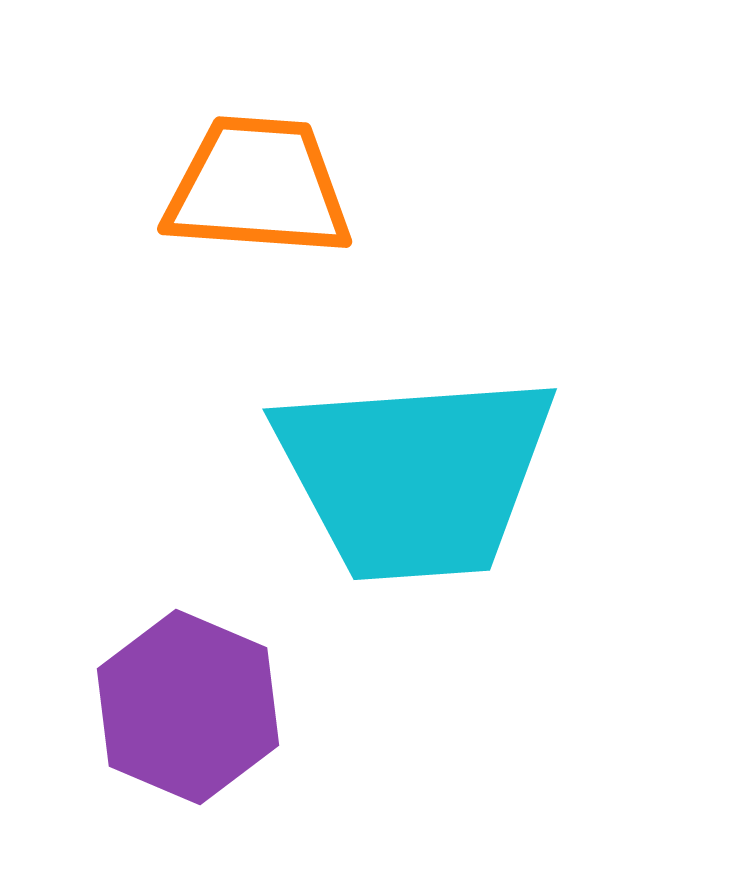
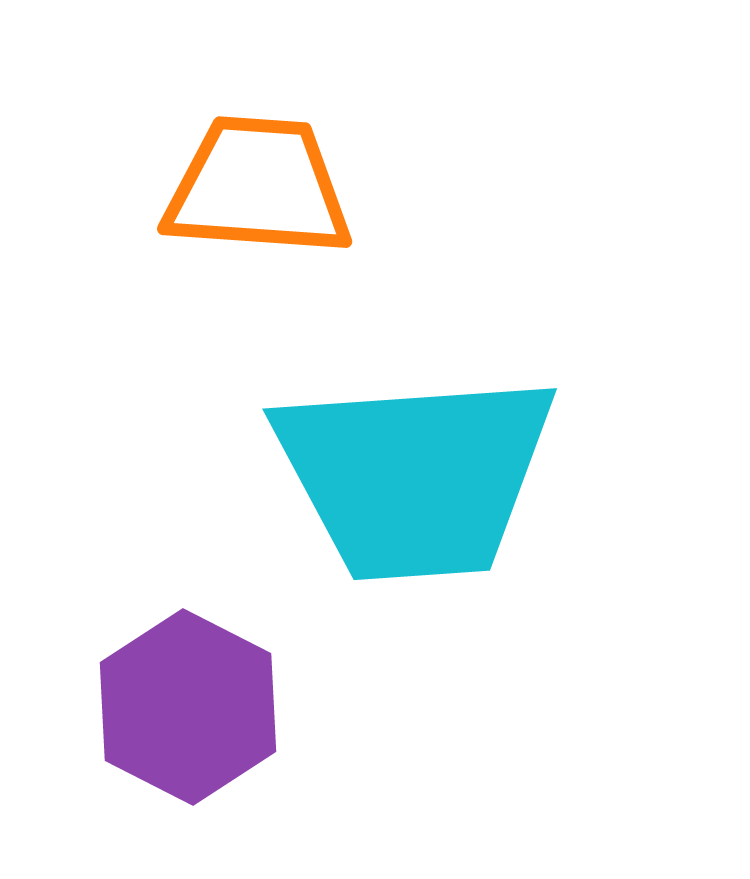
purple hexagon: rotated 4 degrees clockwise
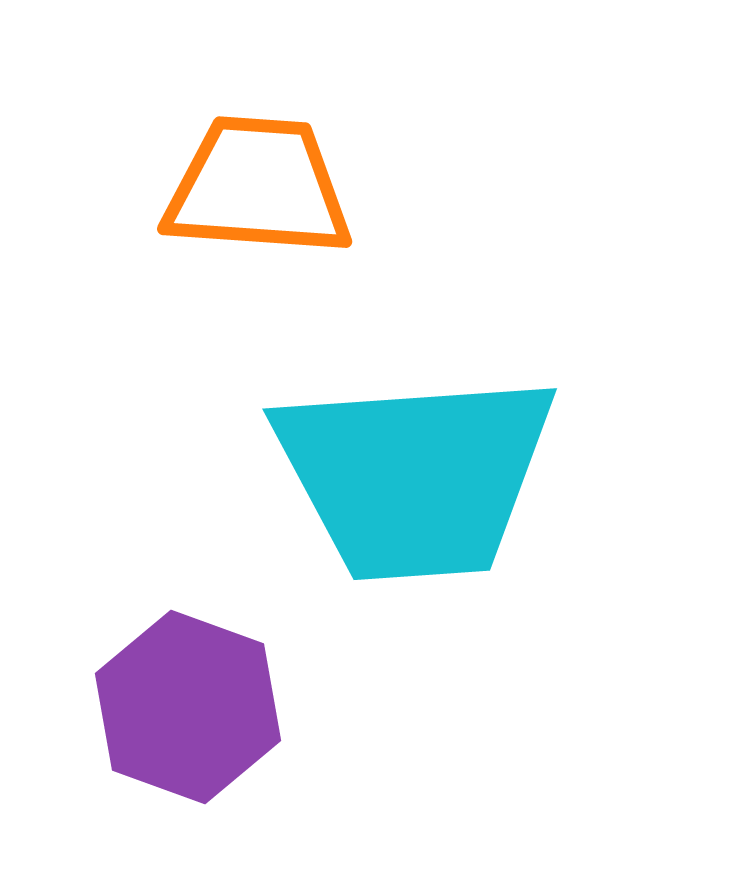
purple hexagon: rotated 7 degrees counterclockwise
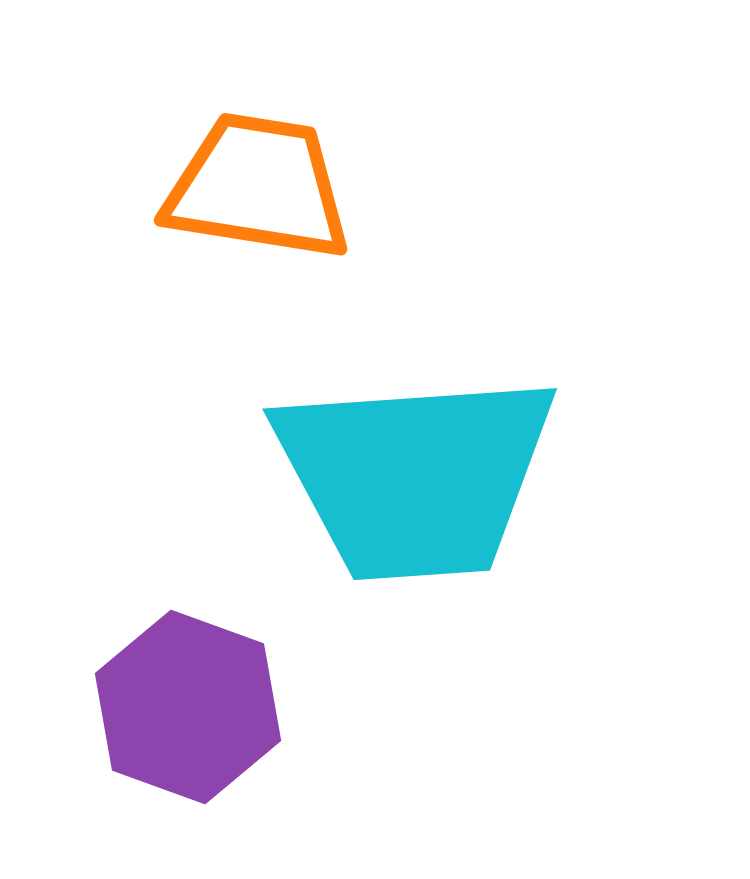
orange trapezoid: rotated 5 degrees clockwise
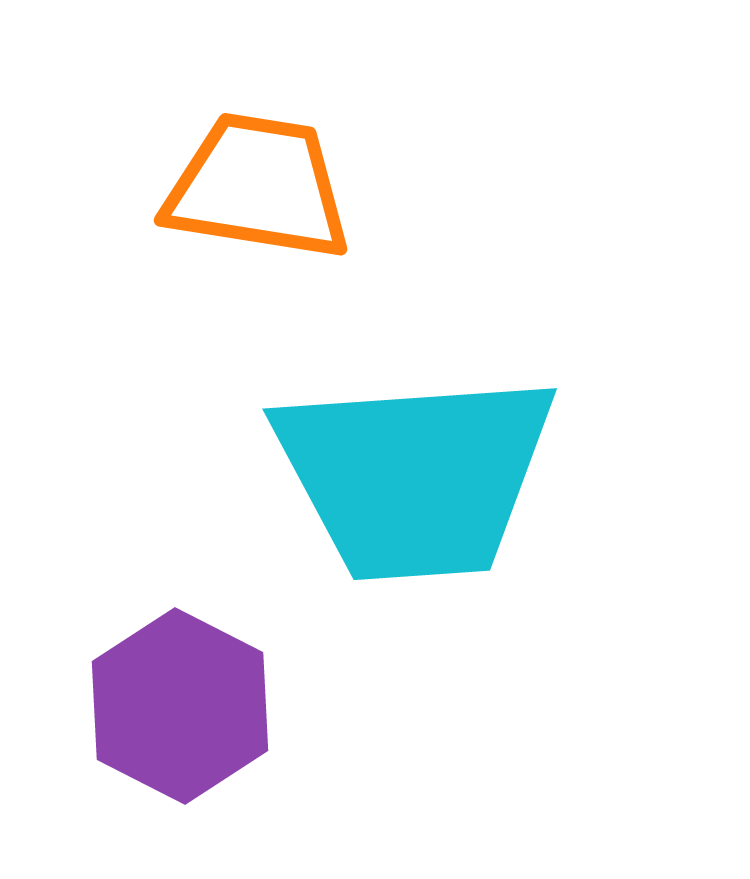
purple hexagon: moved 8 px left, 1 px up; rotated 7 degrees clockwise
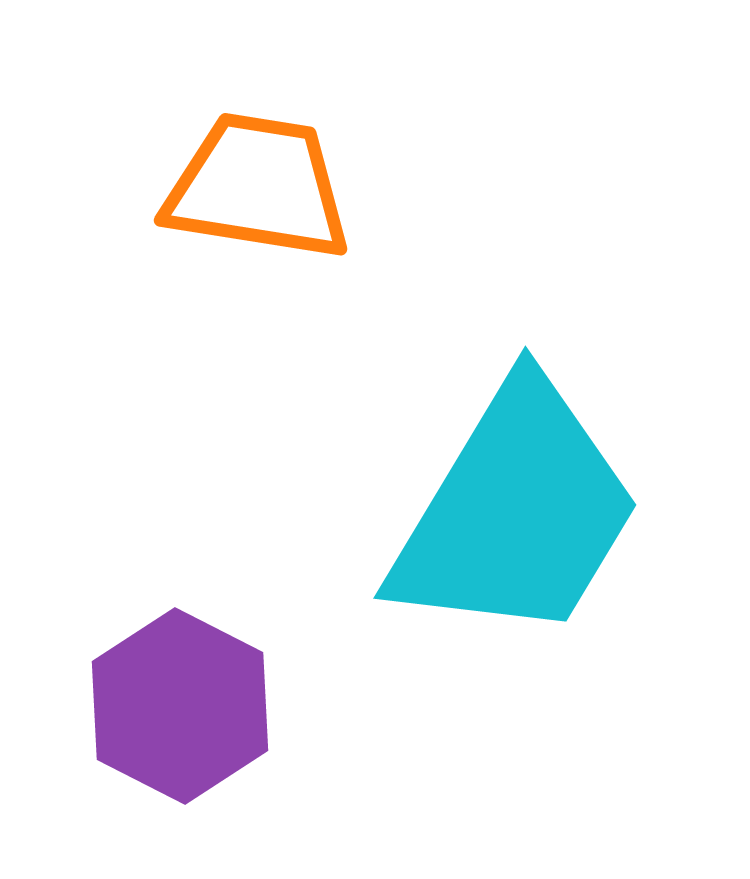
cyan trapezoid: moved 101 px right, 36 px down; rotated 55 degrees counterclockwise
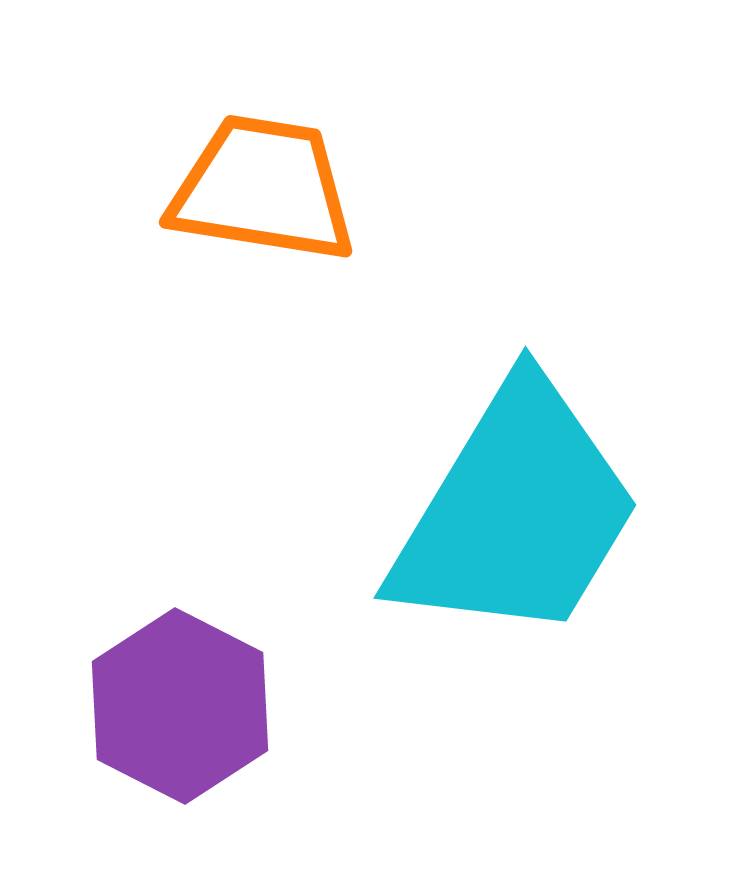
orange trapezoid: moved 5 px right, 2 px down
